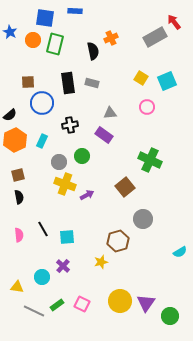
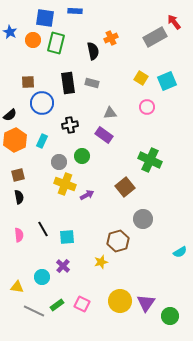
green rectangle at (55, 44): moved 1 px right, 1 px up
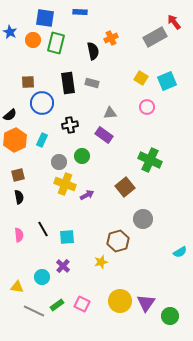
blue rectangle at (75, 11): moved 5 px right, 1 px down
cyan rectangle at (42, 141): moved 1 px up
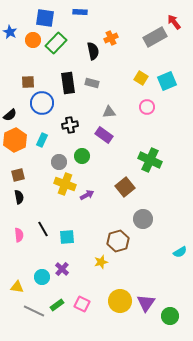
green rectangle at (56, 43): rotated 30 degrees clockwise
gray triangle at (110, 113): moved 1 px left, 1 px up
purple cross at (63, 266): moved 1 px left, 3 px down
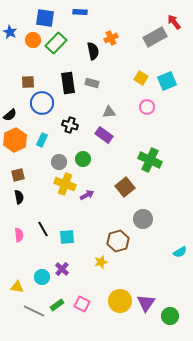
black cross at (70, 125): rotated 28 degrees clockwise
green circle at (82, 156): moved 1 px right, 3 px down
